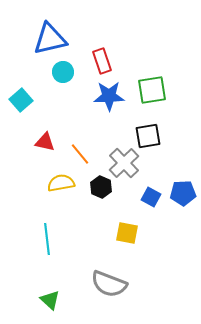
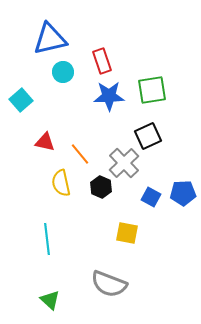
black square: rotated 16 degrees counterclockwise
yellow semicircle: rotated 92 degrees counterclockwise
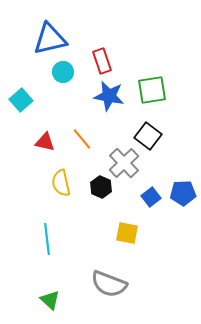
blue star: rotated 12 degrees clockwise
black square: rotated 28 degrees counterclockwise
orange line: moved 2 px right, 15 px up
blue square: rotated 24 degrees clockwise
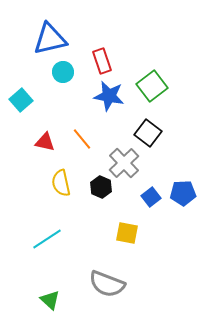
green square: moved 4 px up; rotated 28 degrees counterclockwise
black square: moved 3 px up
cyan line: rotated 64 degrees clockwise
gray semicircle: moved 2 px left
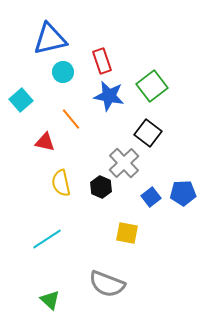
orange line: moved 11 px left, 20 px up
